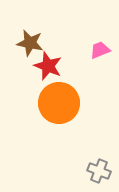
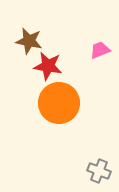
brown star: moved 1 px left, 2 px up
red star: rotated 12 degrees counterclockwise
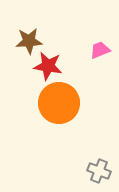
brown star: rotated 16 degrees counterclockwise
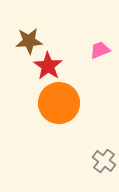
red star: rotated 24 degrees clockwise
gray cross: moved 5 px right, 10 px up; rotated 15 degrees clockwise
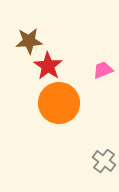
pink trapezoid: moved 3 px right, 20 px down
